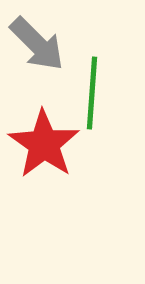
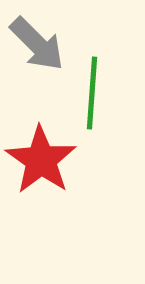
red star: moved 3 px left, 16 px down
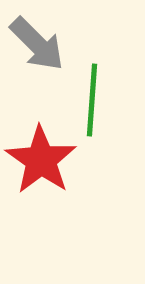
green line: moved 7 px down
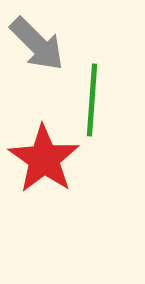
red star: moved 3 px right, 1 px up
